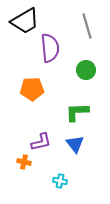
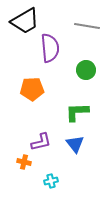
gray line: rotated 65 degrees counterclockwise
cyan cross: moved 9 px left; rotated 24 degrees counterclockwise
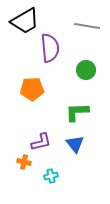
cyan cross: moved 5 px up
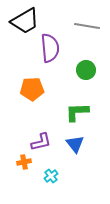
orange cross: rotated 24 degrees counterclockwise
cyan cross: rotated 24 degrees counterclockwise
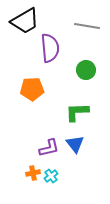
purple L-shape: moved 8 px right, 6 px down
orange cross: moved 9 px right, 11 px down
